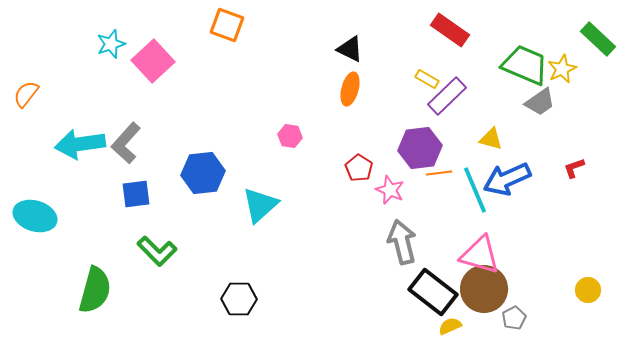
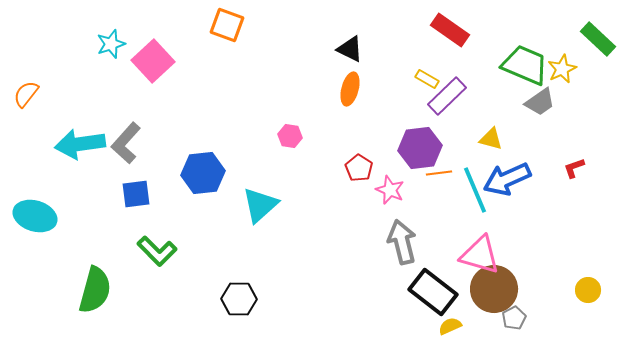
brown circle: moved 10 px right
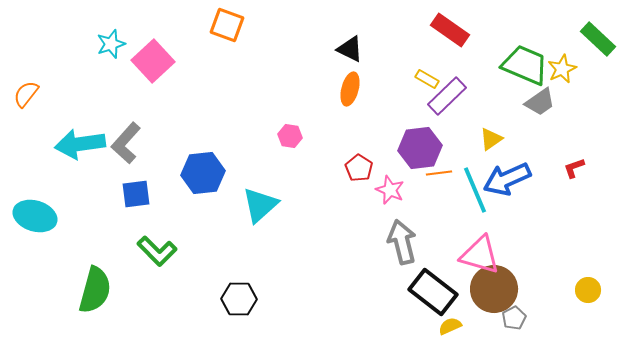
yellow triangle: rotated 50 degrees counterclockwise
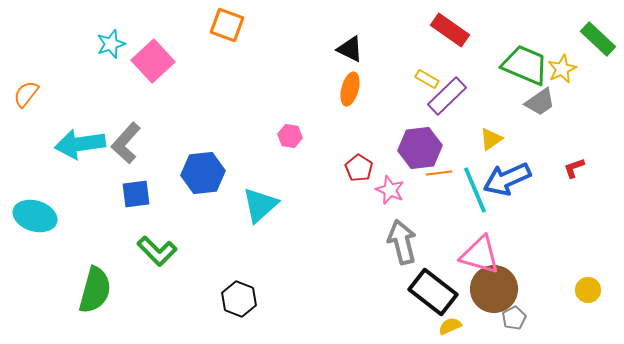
black hexagon: rotated 20 degrees clockwise
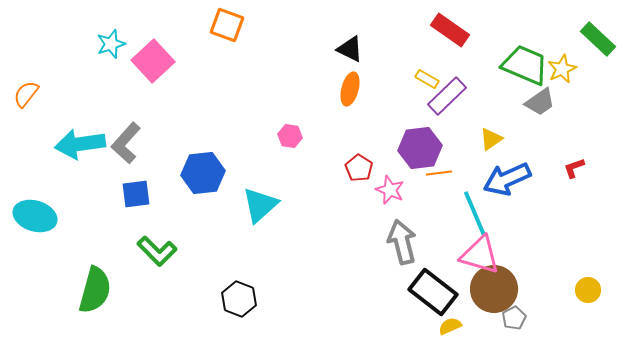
cyan line: moved 24 px down
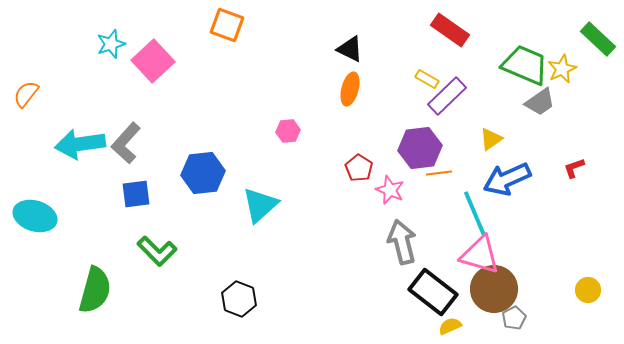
pink hexagon: moved 2 px left, 5 px up; rotated 15 degrees counterclockwise
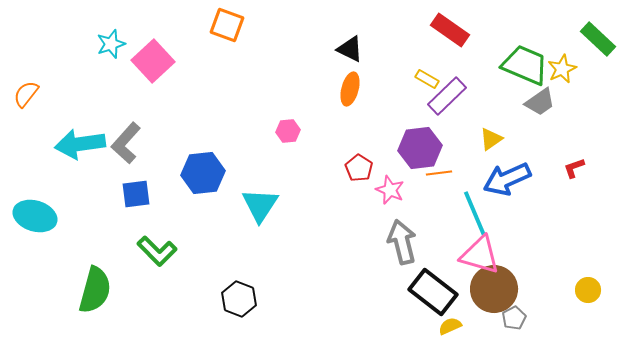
cyan triangle: rotated 15 degrees counterclockwise
